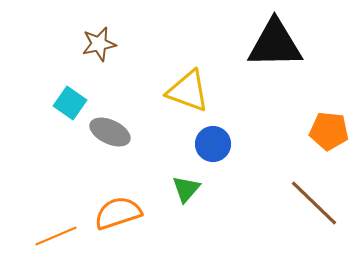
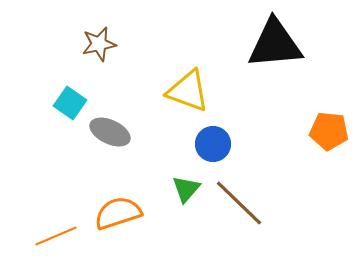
black triangle: rotated 4 degrees counterclockwise
brown line: moved 75 px left
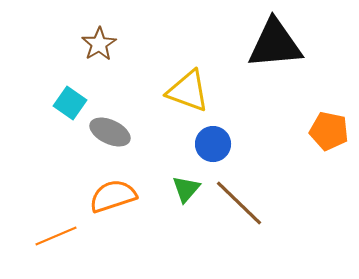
brown star: rotated 20 degrees counterclockwise
orange pentagon: rotated 6 degrees clockwise
orange semicircle: moved 5 px left, 17 px up
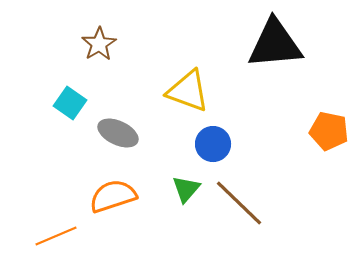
gray ellipse: moved 8 px right, 1 px down
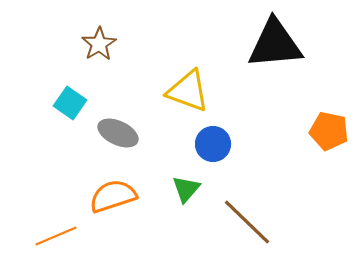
brown line: moved 8 px right, 19 px down
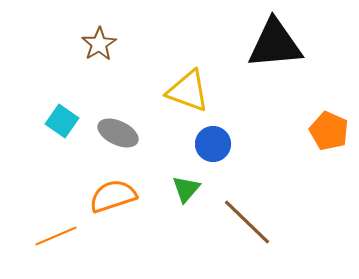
cyan square: moved 8 px left, 18 px down
orange pentagon: rotated 12 degrees clockwise
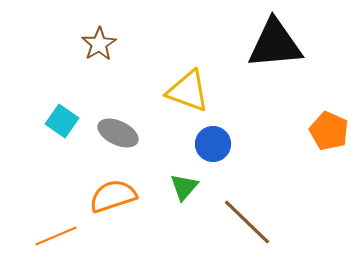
green triangle: moved 2 px left, 2 px up
